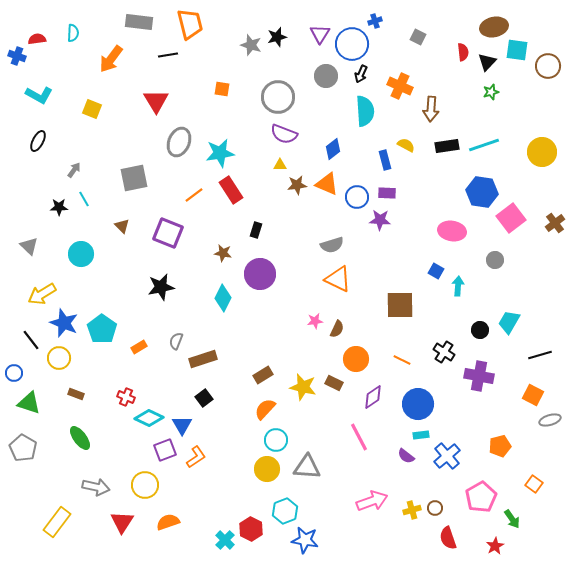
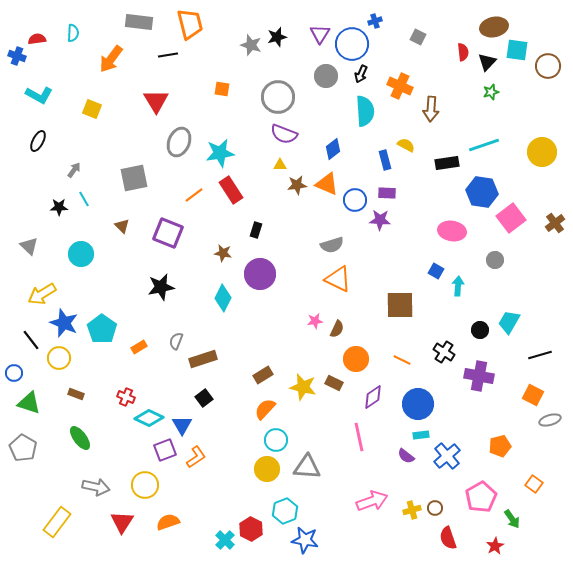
black rectangle at (447, 146): moved 17 px down
blue circle at (357, 197): moved 2 px left, 3 px down
pink line at (359, 437): rotated 16 degrees clockwise
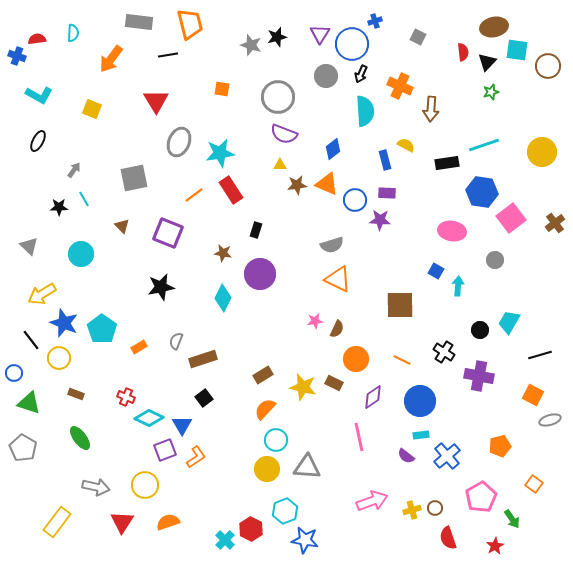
blue circle at (418, 404): moved 2 px right, 3 px up
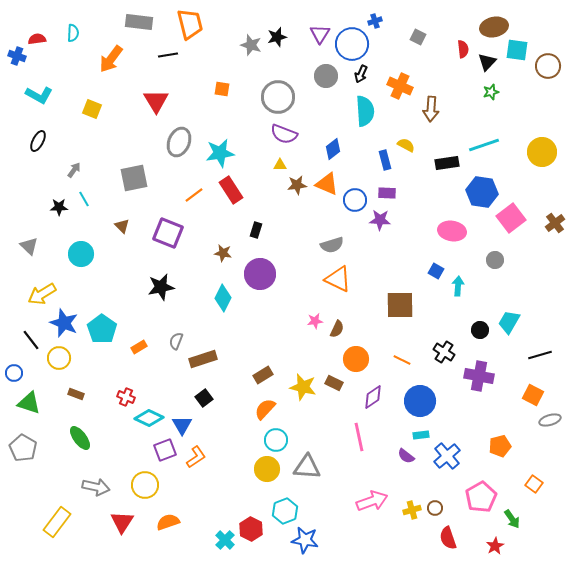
red semicircle at (463, 52): moved 3 px up
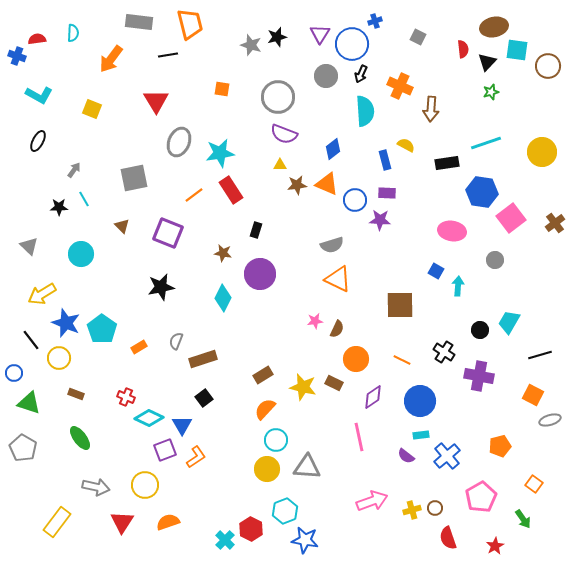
cyan line at (484, 145): moved 2 px right, 2 px up
blue star at (64, 323): moved 2 px right
green arrow at (512, 519): moved 11 px right
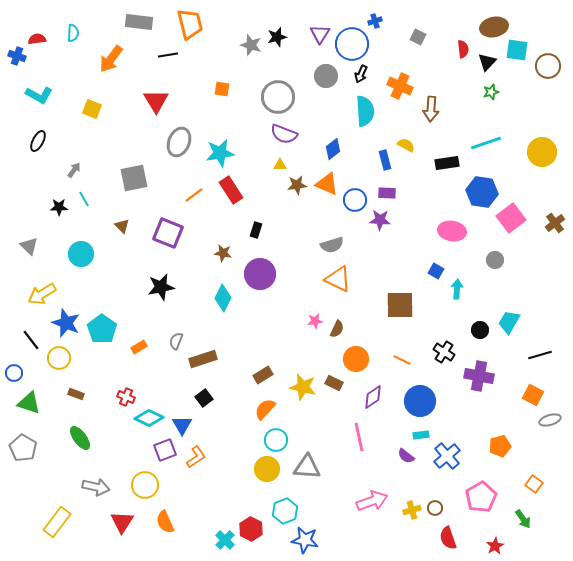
cyan arrow at (458, 286): moved 1 px left, 3 px down
orange semicircle at (168, 522): moved 3 px left; rotated 95 degrees counterclockwise
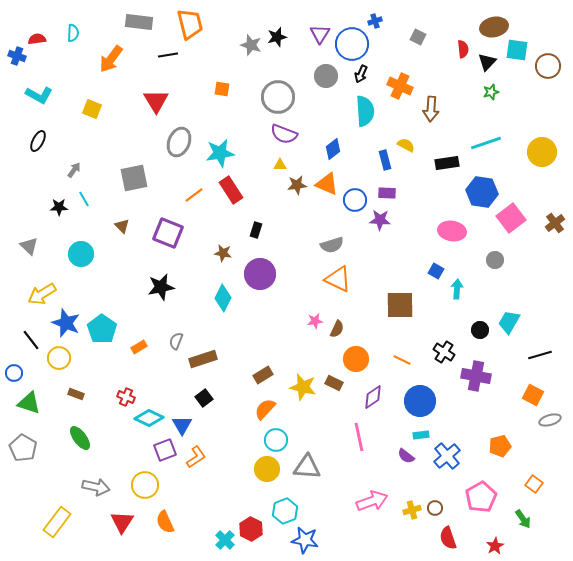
purple cross at (479, 376): moved 3 px left
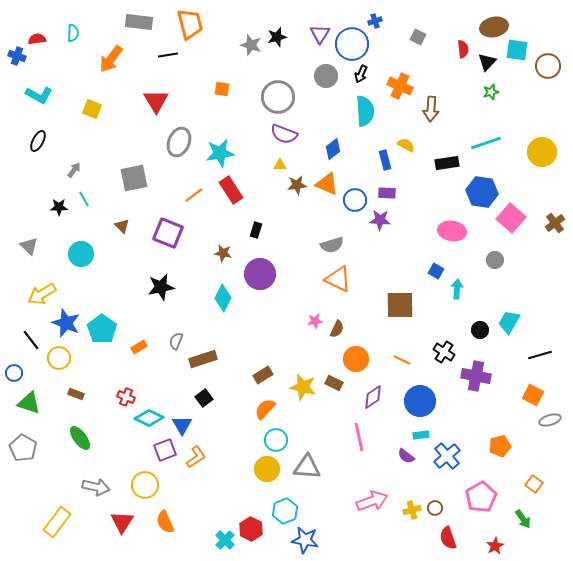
pink square at (511, 218): rotated 12 degrees counterclockwise
